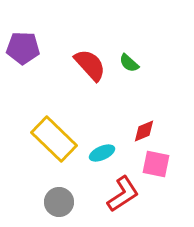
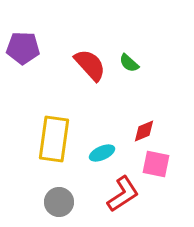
yellow rectangle: rotated 54 degrees clockwise
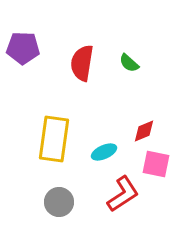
red semicircle: moved 8 px left, 2 px up; rotated 129 degrees counterclockwise
cyan ellipse: moved 2 px right, 1 px up
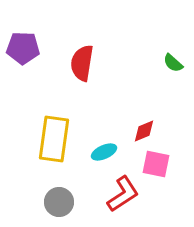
green semicircle: moved 44 px right
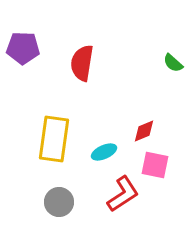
pink square: moved 1 px left, 1 px down
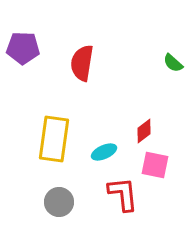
red diamond: rotated 15 degrees counterclockwise
red L-shape: rotated 63 degrees counterclockwise
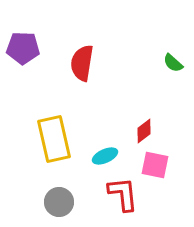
yellow rectangle: rotated 21 degrees counterclockwise
cyan ellipse: moved 1 px right, 4 px down
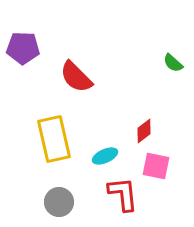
red semicircle: moved 6 px left, 14 px down; rotated 54 degrees counterclockwise
pink square: moved 1 px right, 1 px down
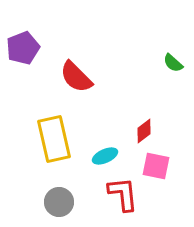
purple pentagon: rotated 24 degrees counterclockwise
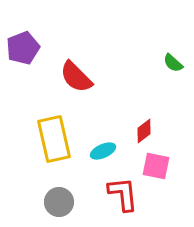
cyan ellipse: moved 2 px left, 5 px up
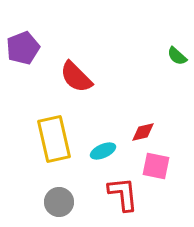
green semicircle: moved 4 px right, 7 px up
red diamond: moved 1 px left, 1 px down; rotated 25 degrees clockwise
